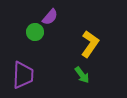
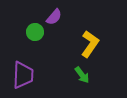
purple semicircle: moved 4 px right
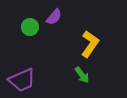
green circle: moved 5 px left, 5 px up
purple trapezoid: moved 1 px left, 5 px down; rotated 64 degrees clockwise
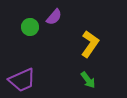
green arrow: moved 6 px right, 5 px down
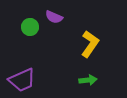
purple semicircle: rotated 72 degrees clockwise
green arrow: rotated 60 degrees counterclockwise
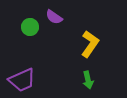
purple semicircle: rotated 12 degrees clockwise
green arrow: rotated 84 degrees clockwise
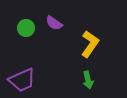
purple semicircle: moved 6 px down
green circle: moved 4 px left, 1 px down
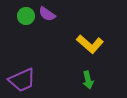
purple semicircle: moved 7 px left, 9 px up
green circle: moved 12 px up
yellow L-shape: rotated 96 degrees clockwise
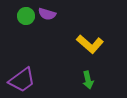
purple semicircle: rotated 18 degrees counterclockwise
purple trapezoid: rotated 12 degrees counterclockwise
